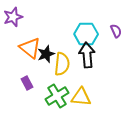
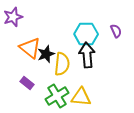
purple rectangle: rotated 24 degrees counterclockwise
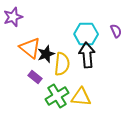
purple rectangle: moved 8 px right, 6 px up
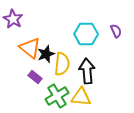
purple star: moved 2 px down; rotated 24 degrees counterclockwise
black arrow: moved 16 px down
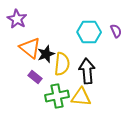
purple star: moved 4 px right
cyan hexagon: moved 3 px right, 2 px up
green cross: rotated 20 degrees clockwise
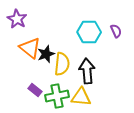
purple rectangle: moved 13 px down
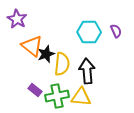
orange triangle: moved 2 px right, 2 px up
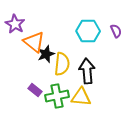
purple star: moved 2 px left, 5 px down
cyan hexagon: moved 1 px left, 1 px up
orange triangle: moved 2 px right, 4 px up
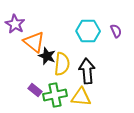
black star: moved 1 px right, 2 px down; rotated 30 degrees counterclockwise
green cross: moved 2 px left, 1 px up
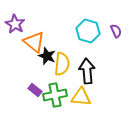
cyan hexagon: rotated 15 degrees clockwise
